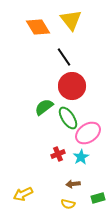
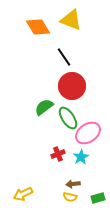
yellow triangle: rotated 30 degrees counterclockwise
yellow semicircle: moved 2 px right, 7 px up
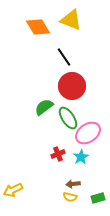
yellow arrow: moved 10 px left, 4 px up
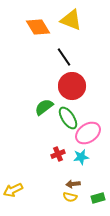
cyan star: rotated 21 degrees clockwise
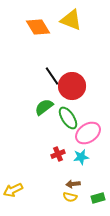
black line: moved 12 px left, 19 px down
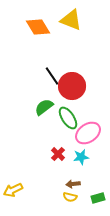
red cross: rotated 24 degrees counterclockwise
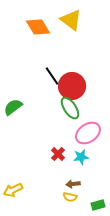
yellow triangle: rotated 15 degrees clockwise
green semicircle: moved 31 px left
green ellipse: moved 2 px right, 10 px up
green rectangle: moved 7 px down
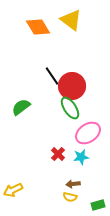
green semicircle: moved 8 px right
